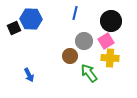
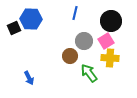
blue arrow: moved 3 px down
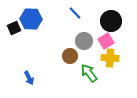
blue line: rotated 56 degrees counterclockwise
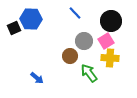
blue arrow: moved 8 px right; rotated 24 degrees counterclockwise
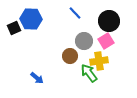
black circle: moved 2 px left
yellow cross: moved 11 px left, 3 px down; rotated 12 degrees counterclockwise
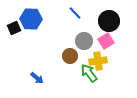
yellow cross: moved 1 px left
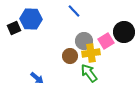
blue line: moved 1 px left, 2 px up
black circle: moved 15 px right, 11 px down
yellow cross: moved 7 px left, 8 px up
